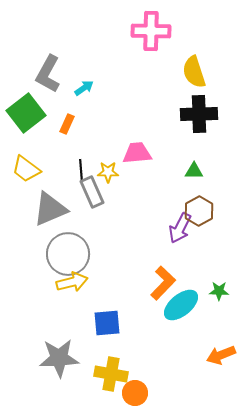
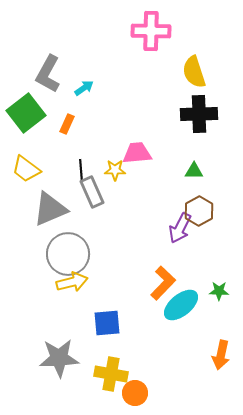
yellow star: moved 7 px right, 2 px up
orange arrow: rotated 56 degrees counterclockwise
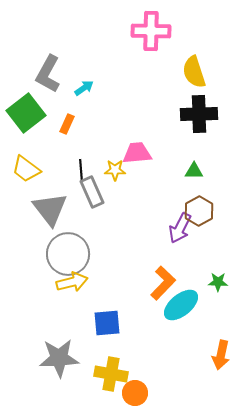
gray triangle: rotated 45 degrees counterclockwise
green star: moved 1 px left, 9 px up
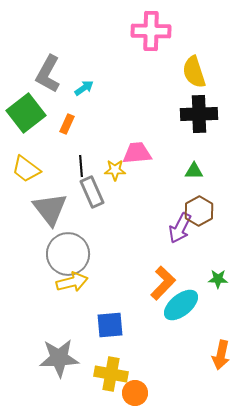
black line: moved 4 px up
green star: moved 3 px up
blue square: moved 3 px right, 2 px down
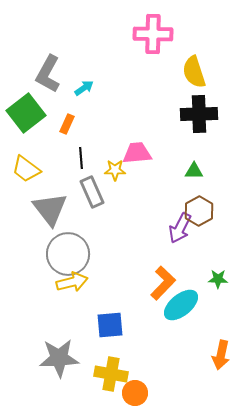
pink cross: moved 2 px right, 3 px down
black line: moved 8 px up
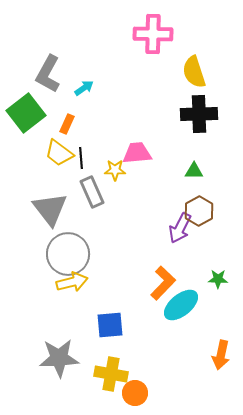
yellow trapezoid: moved 33 px right, 16 px up
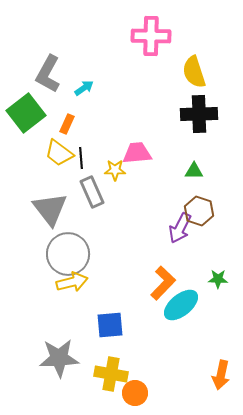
pink cross: moved 2 px left, 2 px down
brown hexagon: rotated 12 degrees counterclockwise
orange arrow: moved 20 px down
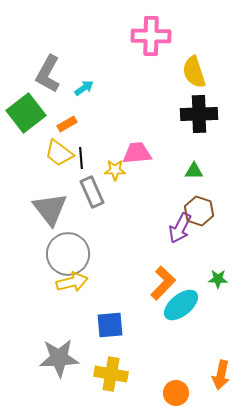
orange rectangle: rotated 36 degrees clockwise
orange circle: moved 41 px right
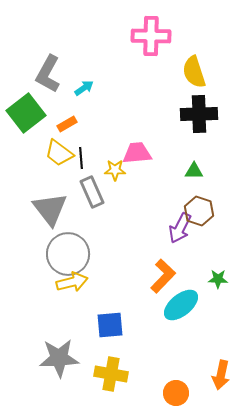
orange L-shape: moved 7 px up
